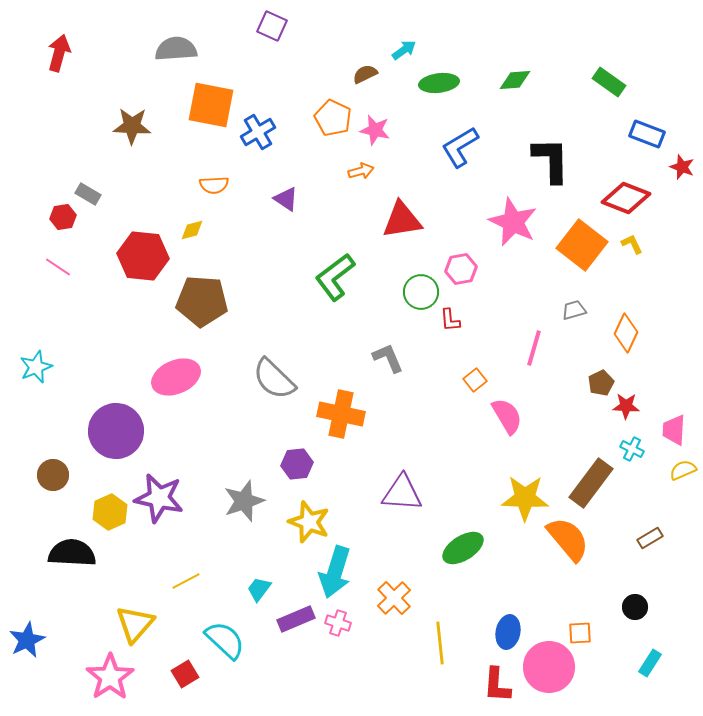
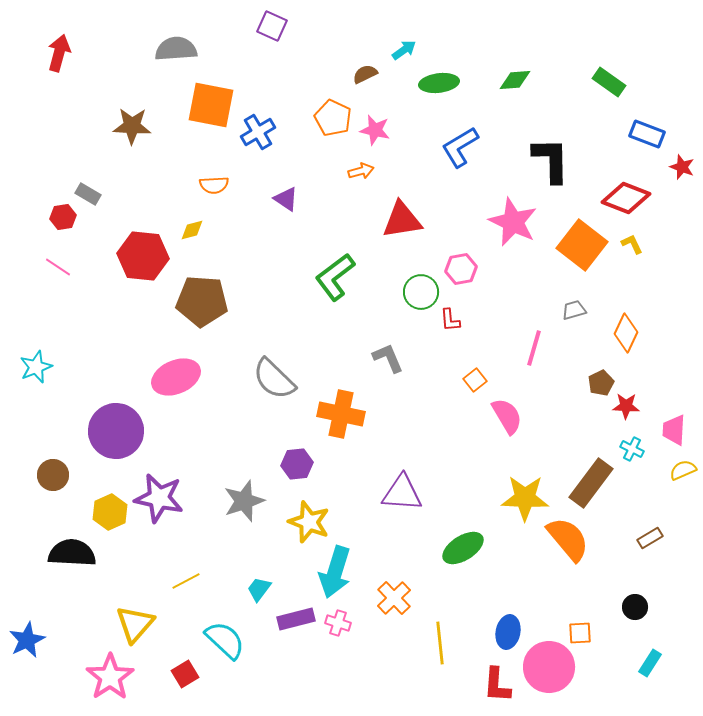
purple rectangle at (296, 619): rotated 9 degrees clockwise
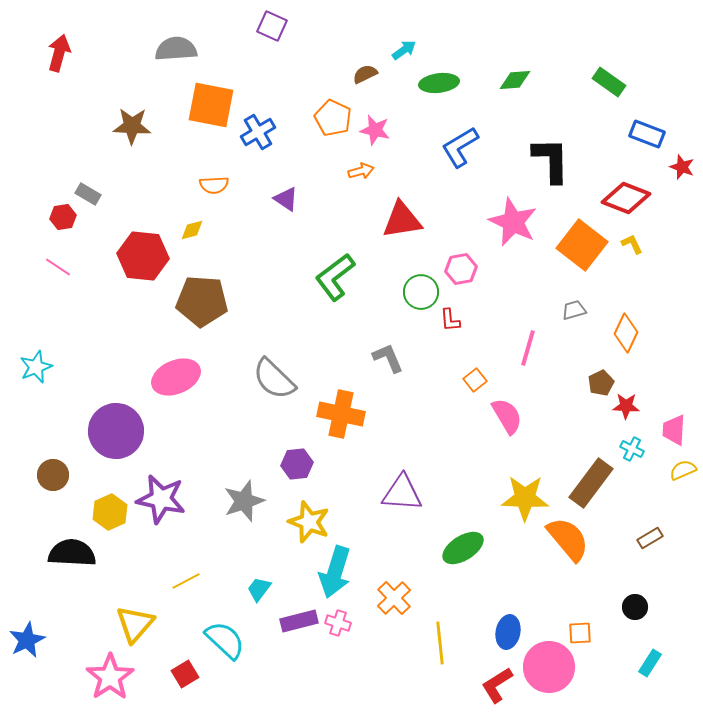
pink line at (534, 348): moved 6 px left
purple star at (159, 498): moved 2 px right, 1 px down
purple rectangle at (296, 619): moved 3 px right, 2 px down
red L-shape at (497, 685): rotated 54 degrees clockwise
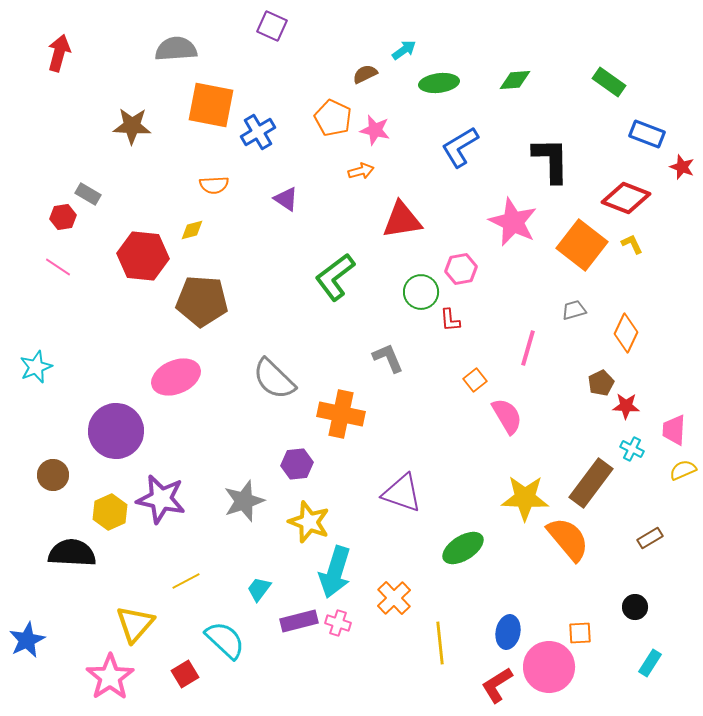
purple triangle at (402, 493): rotated 15 degrees clockwise
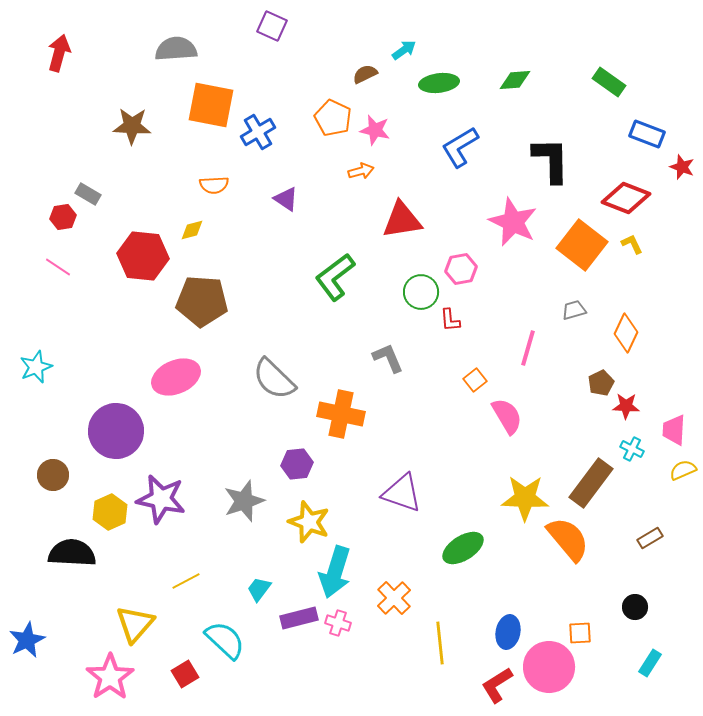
purple rectangle at (299, 621): moved 3 px up
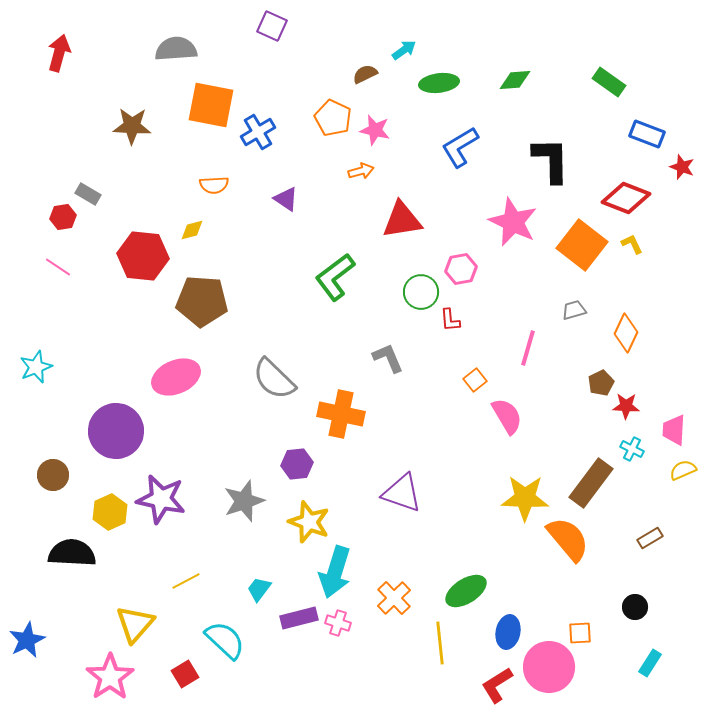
green ellipse at (463, 548): moved 3 px right, 43 px down
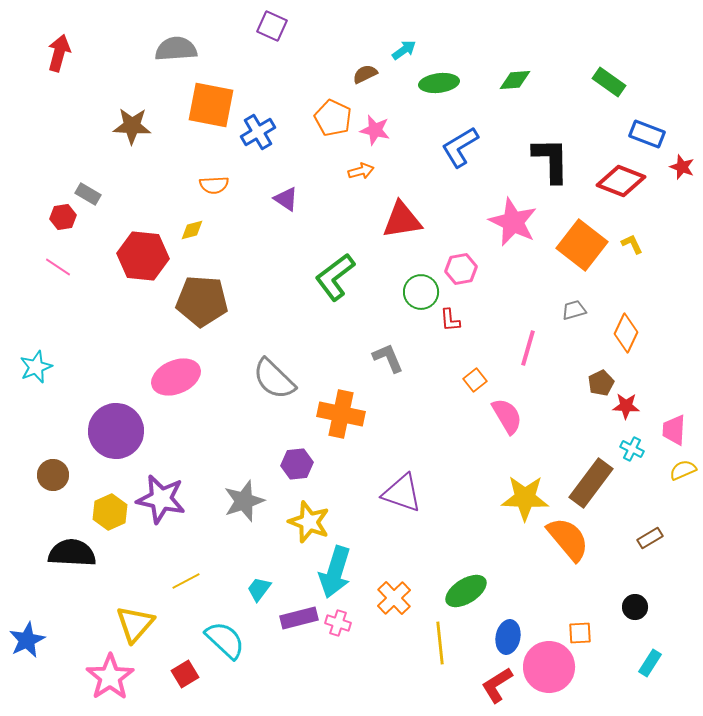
red diamond at (626, 198): moved 5 px left, 17 px up
blue ellipse at (508, 632): moved 5 px down
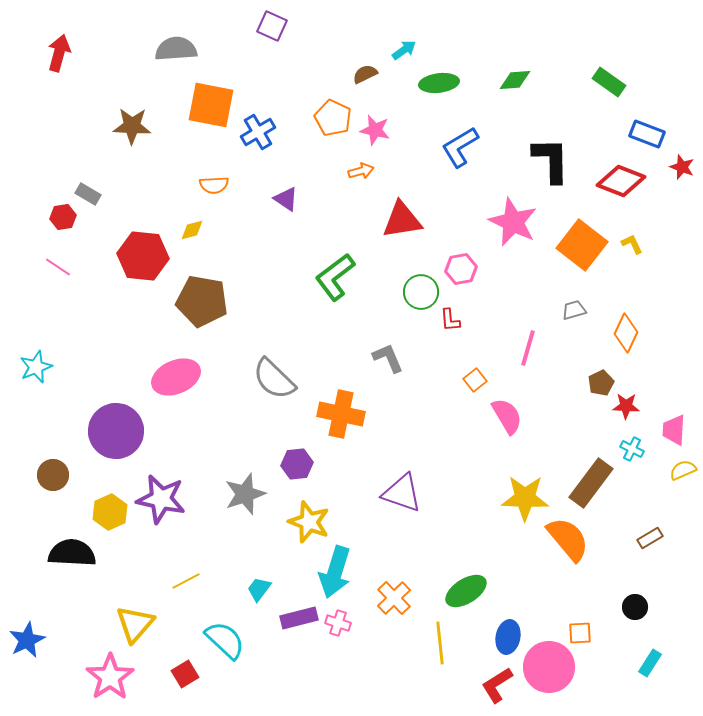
brown pentagon at (202, 301): rotated 6 degrees clockwise
gray star at (244, 501): moved 1 px right, 7 px up
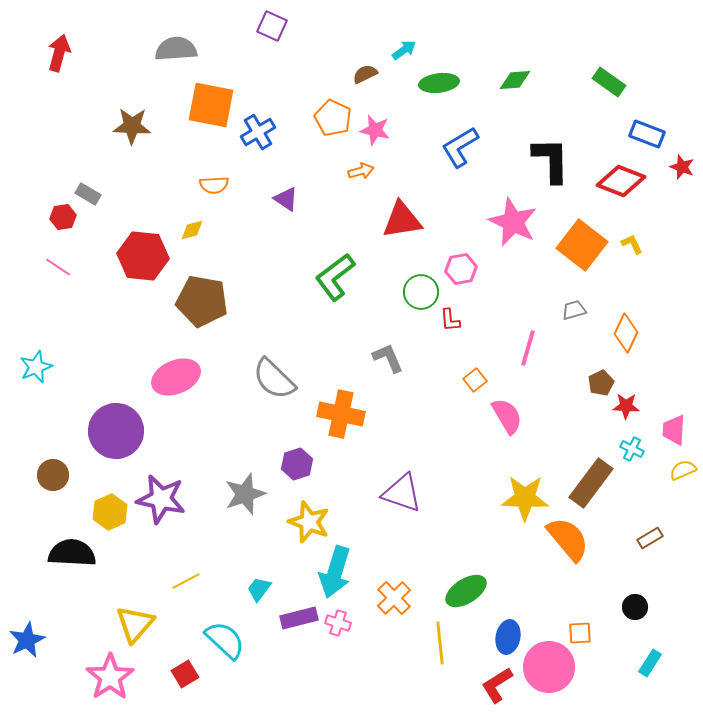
purple hexagon at (297, 464): rotated 12 degrees counterclockwise
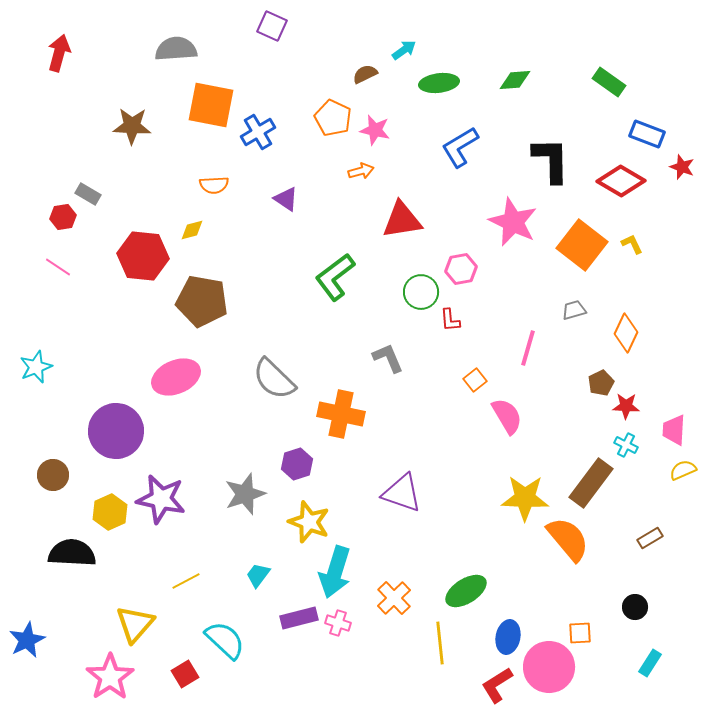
red diamond at (621, 181): rotated 9 degrees clockwise
cyan cross at (632, 449): moved 6 px left, 4 px up
cyan trapezoid at (259, 589): moved 1 px left, 14 px up
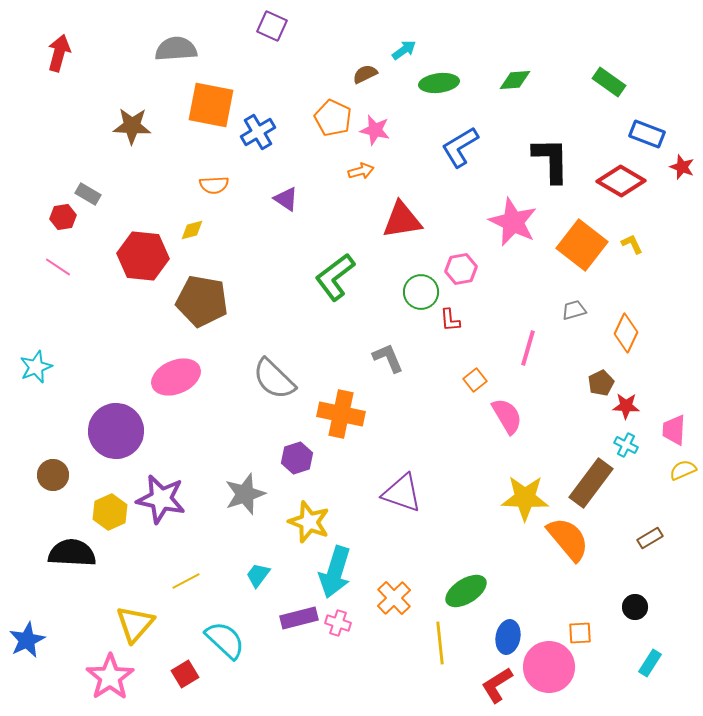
purple hexagon at (297, 464): moved 6 px up
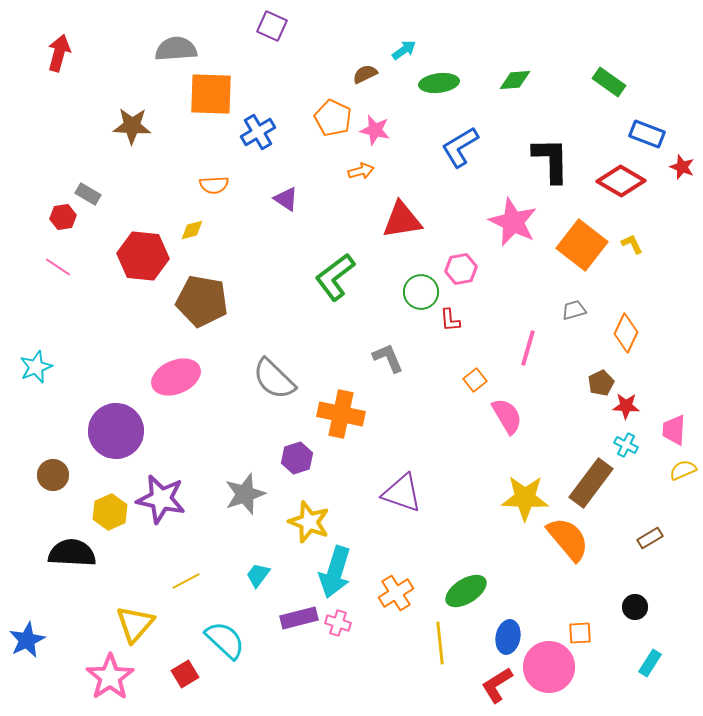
orange square at (211, 105): moved 11 px up; rotated 9 degrees counterclockwise
orange cross at (394, 598): moved 2 px right, 5 px up; rotated 12 degrees clockwise
